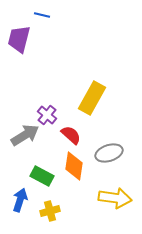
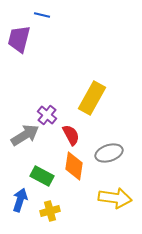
red semicircle: rotated 20 degrees clockwise
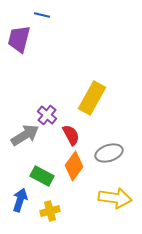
orange diamond: rotated 28 degrees clockwise
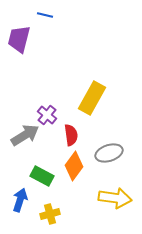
blue line: moved 3 px right
red semicircle: rotated 20 degrees clockwise
yellow cross: moved 3 px down
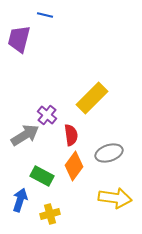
yellow rectangle: rotated 16 degrees clockwise
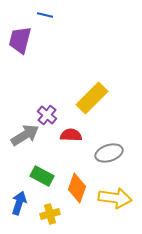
purple trapezoid: moved 1 px right, 1 px down
red semicircle: rotated 80 degrees counterclockwise
orange diamond: moved 3 px right, 22 px down; rotated 16 degrees counterclockwise
blue arrow: moved 1 px left, 3 px down
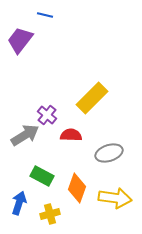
purple trapezoid: rotated 24 degrees clockwise
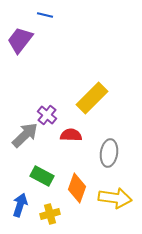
gray arrow: rotated 12 degrees counterclockwise
gray ellipse: rotated 64 degrees counterclockwise
blue arrow: moved 1 px right, 2 px down
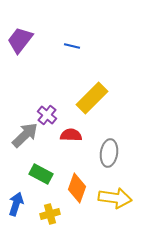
blue line: moved 27 px right, 31 px down
green rectangle: moved 1 px left, 2 px up
blue arrow: moved 4 px left, 1 px up
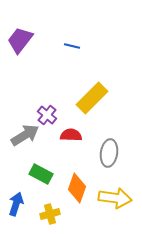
gray arrow: rotated 12 degrees clockwise
